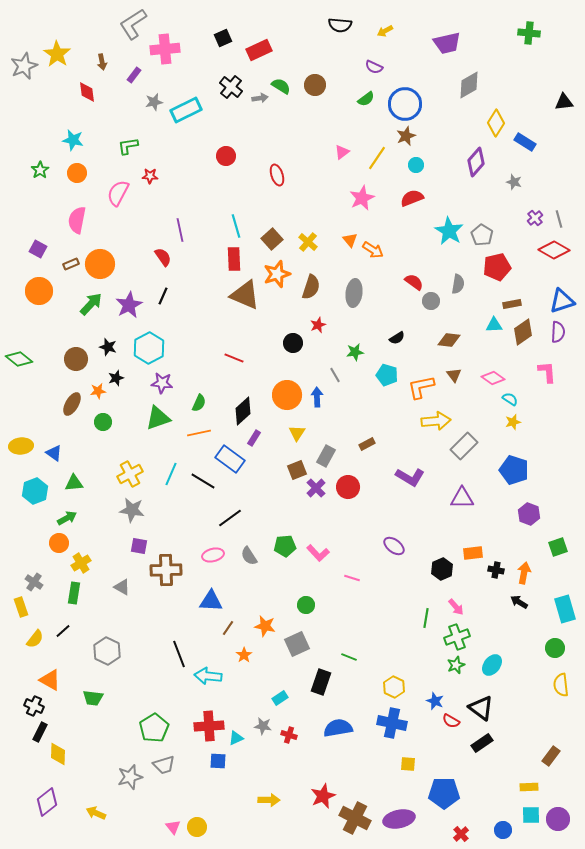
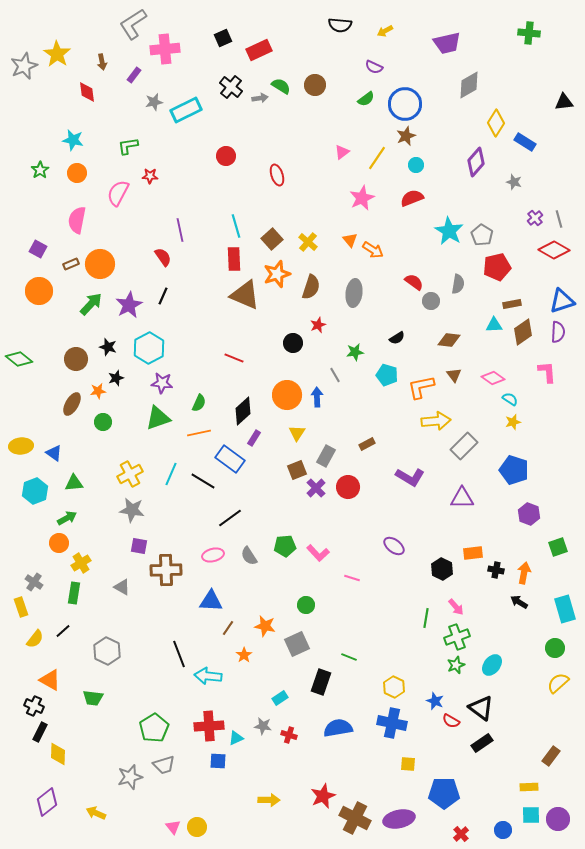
black hexagon at (442, 569): rotated 10 degrees counterclockwise
yellow semicircle at (561, 685): moved 3 px left, 2 px up; rotated 55 degrees clockwise
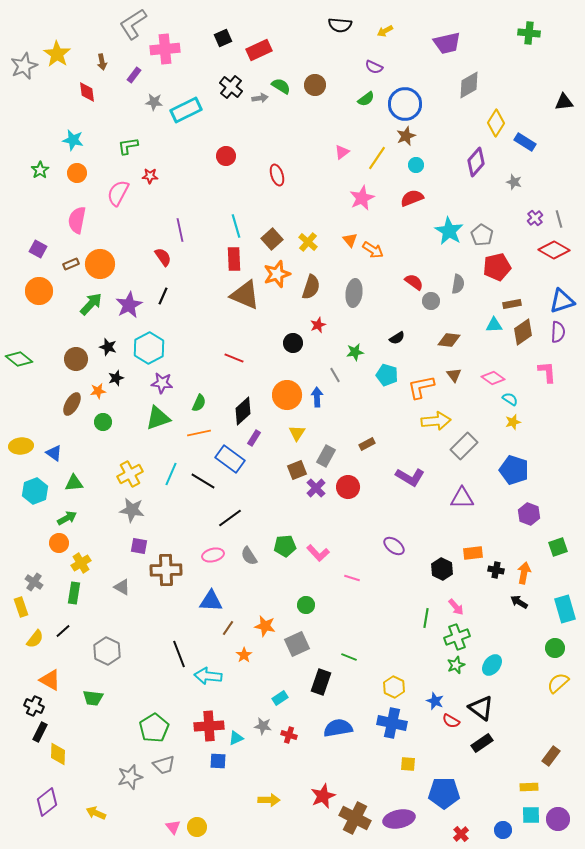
gray star at (154, 102): rotated 18 degrees clockwise
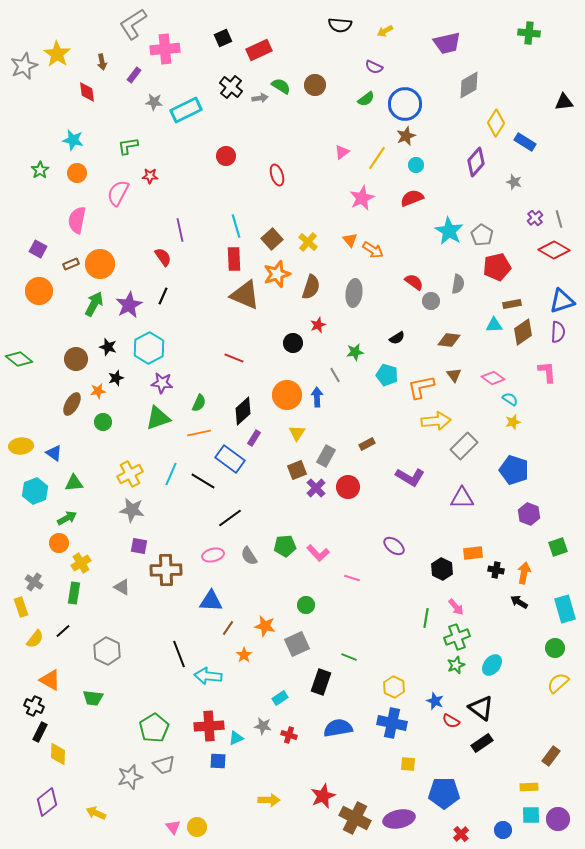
green arrow at (91, 304): moved 3 px right; rotated 15 degrees counterclockwise
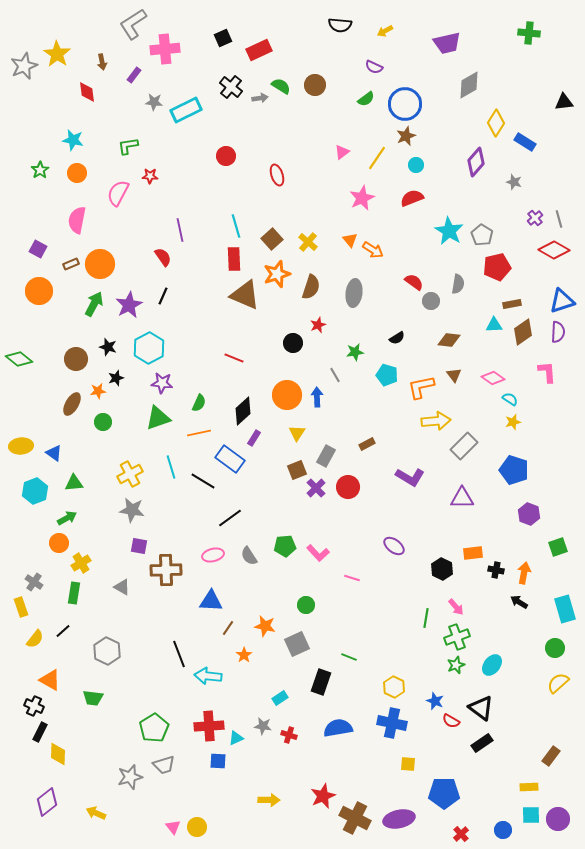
cyan line at (171, 474): moved 7 px up; rotated 40 degrees counterclockwise
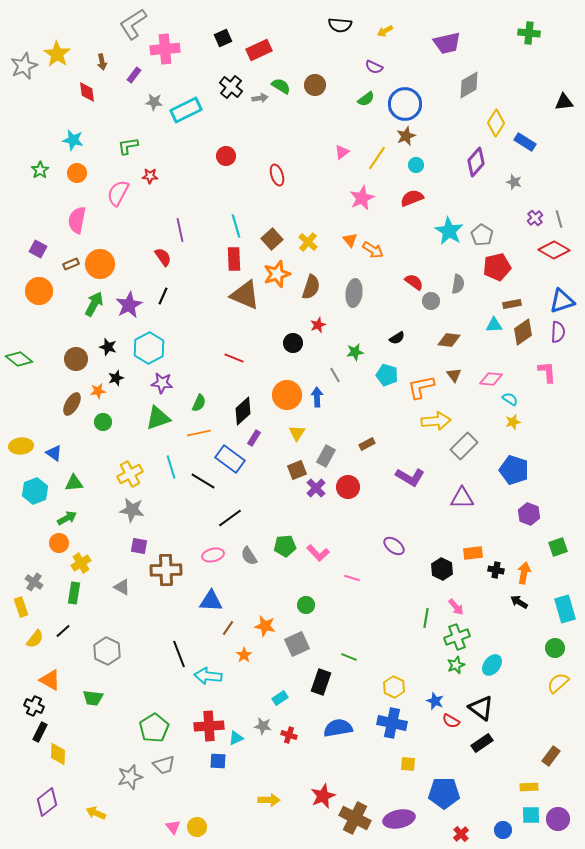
pink diamond at (493, 378): moved 2 px left, 1 px down; rotated 30 degrees counterclockwise
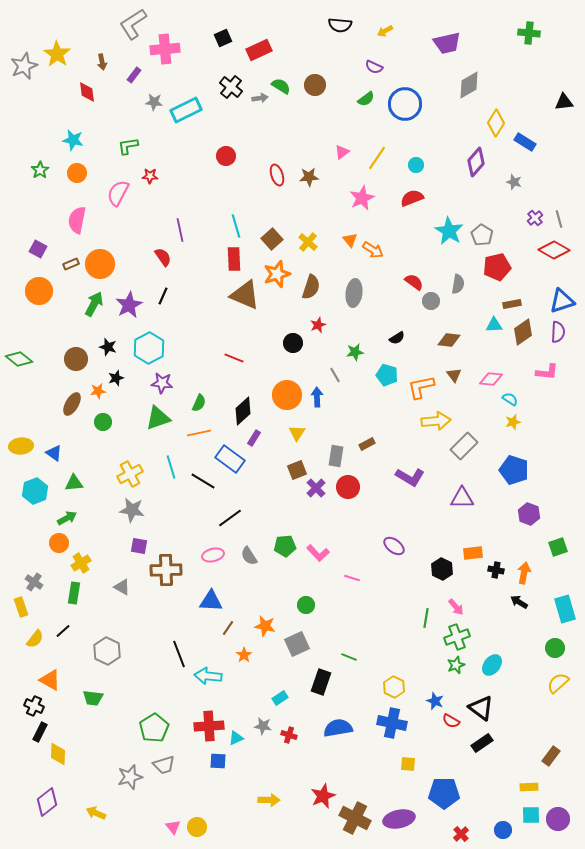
brown star at (406, 136): moved 97 px left, 41 px down; rotated 18 degrees clockwise
pink L-shape at (547, 372): rotated 100 degrees clockwise
gray rectangle at (326, 456): moved 10 px right; rotated 20 degrees counterclockwise
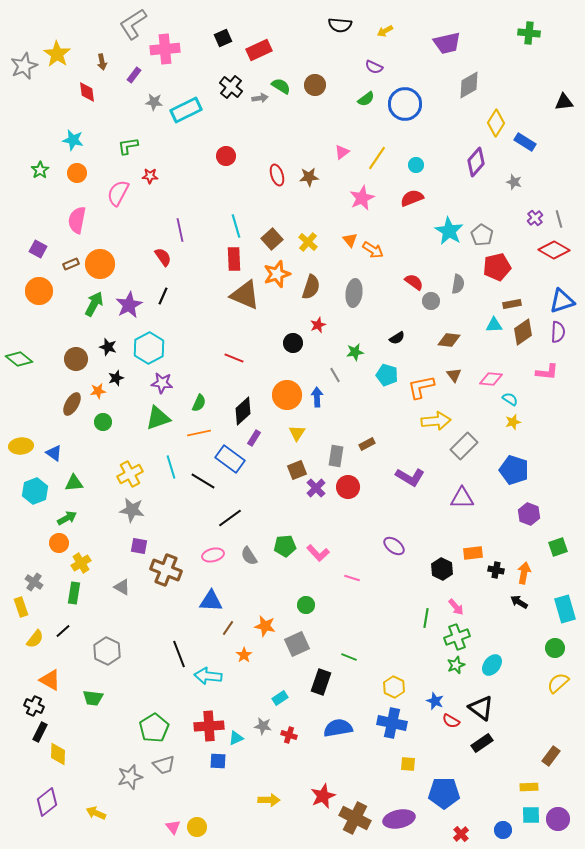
brown cross at (166, 570): rotated 24 degrees clockwise
